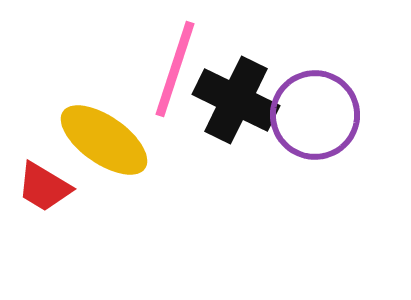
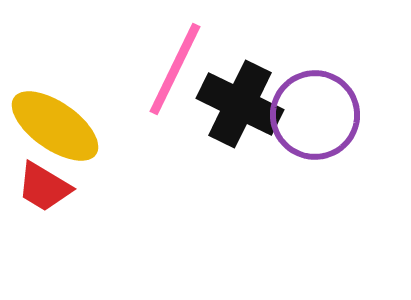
pink line: rotated 8 degrees clockwise
black cross: moved 4 px right, 4 px down
yellow ellipse: moved 49 px left, 14 px up
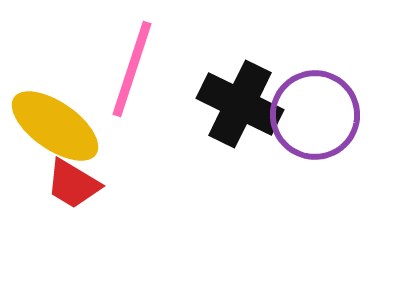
pink line: moved 43 px left; rotated 8 degrees counterclockwise
red trapezoid: moved 29 px right, 3 px up
